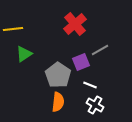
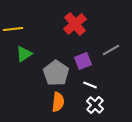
gray line: moved 11 px right
purple square: moved 2 px right, 1 px up
gray pentagon: moved 2 px left, 2 px up
white cross: rotated 12 degrees clockwise
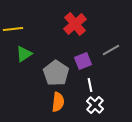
white line: rotated 56 degrees clockwise
